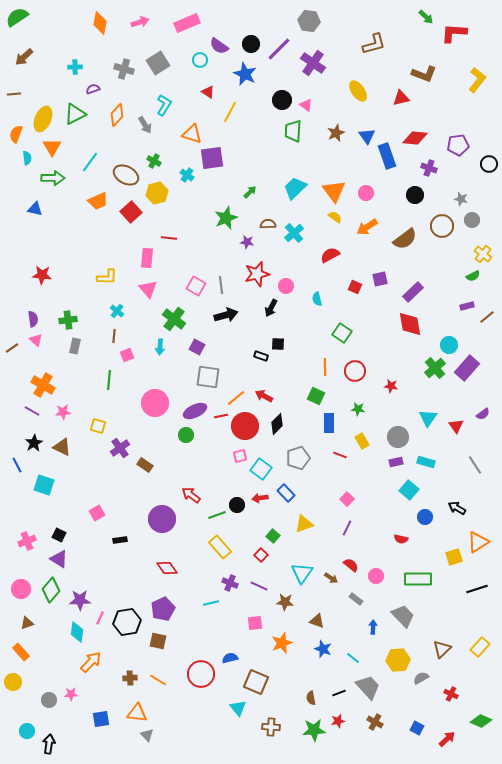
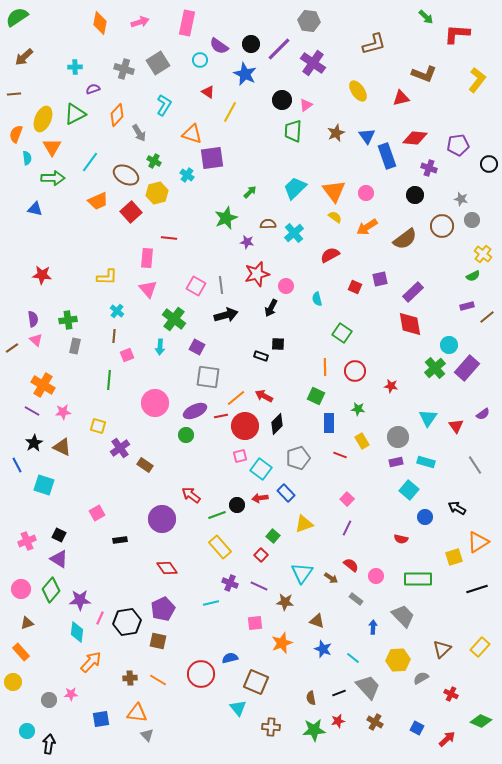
pink rectangle at (187, 23): rotated 55 degrees counterclockwise
red L-shape at (454, 33): moved 3 px right, 1 px down
pink triangle at (306, 105): rotated 48 degrees clockwise
gray arrow at (145, 125): moved 6 px left, 8 px down
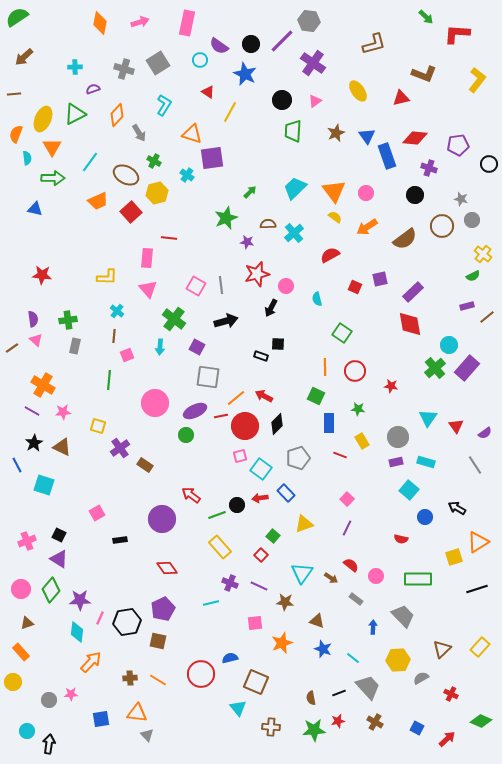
purple line at (279, 49): moved 3 px right, 8 px up
pink triangle at (306, 105): moved 9 px right, 4 px up
black arrow at (226, 315): moved 6 px down
purple semicircle at (483, 414): moved 2 px right, 19 px down
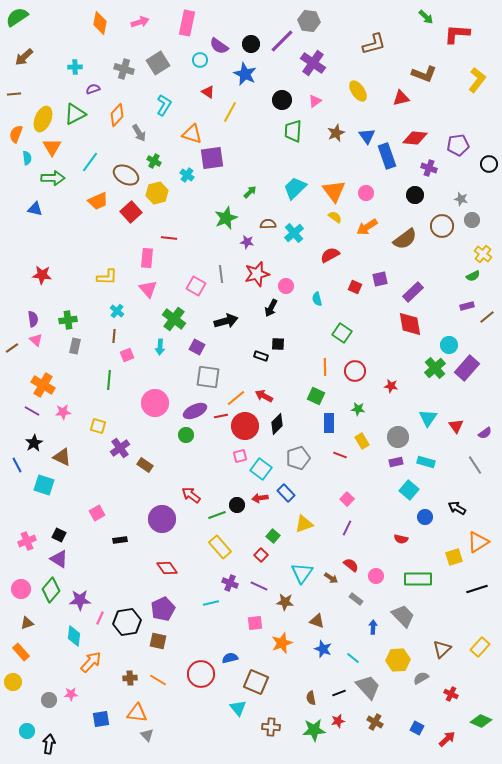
gray line at (221, 285): moved 11 px up
brown triangle at (62, 447): moved 10 px down
cyan diamond at (77, 632): moved 3 px left, 4 px down
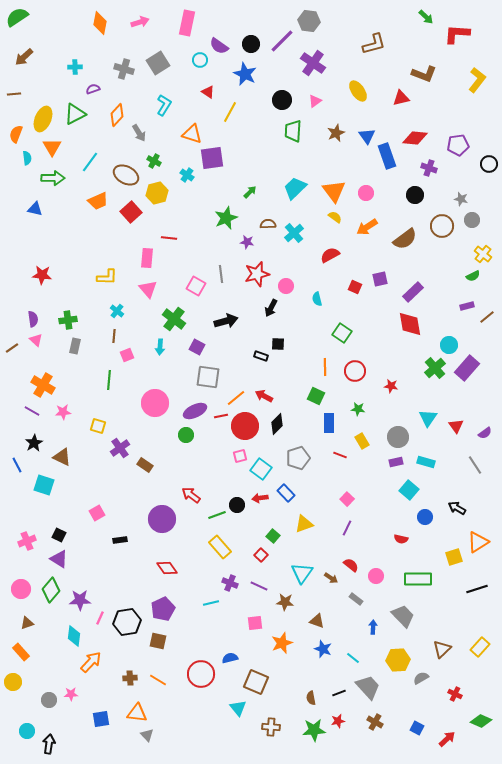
red cross at (451, 694): moved 4 px right
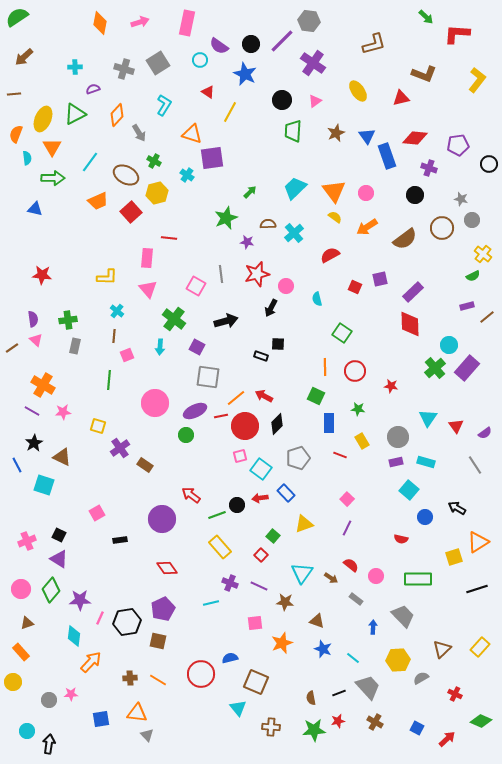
brown circle at (442, 226): moved 2 px down
red diamond at (410, 324): rotated 8 degrees clockwise
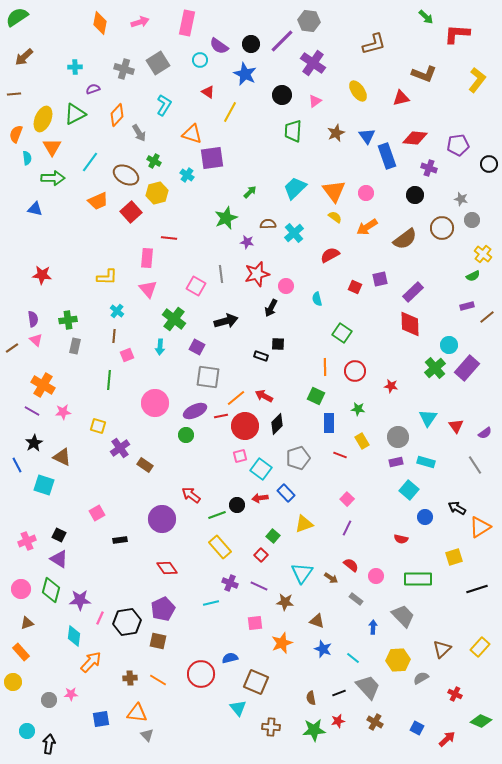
black circle at (282, 100): moved 5 px up
orange triangle at (478, 542): moved 2 px right, 15 px up
green diamond at (51, 590): rotated 25 degrees counterclockwise
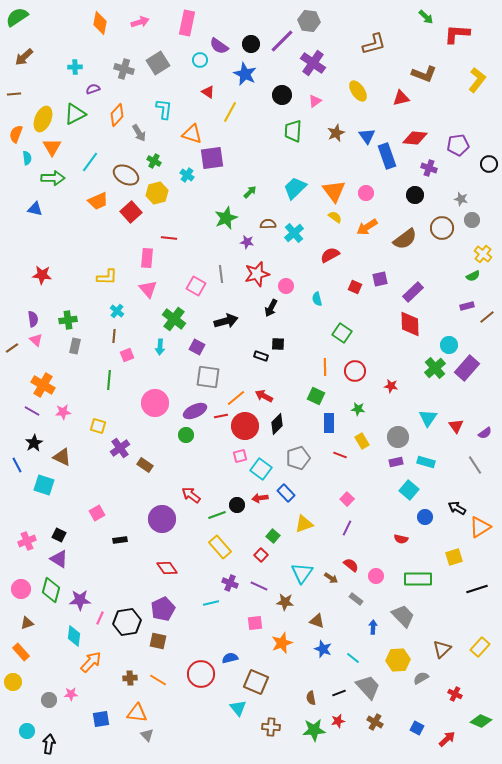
cyan L-shape at (164, 105): moved 4 px down; rotated 25 degrees counterclockwise
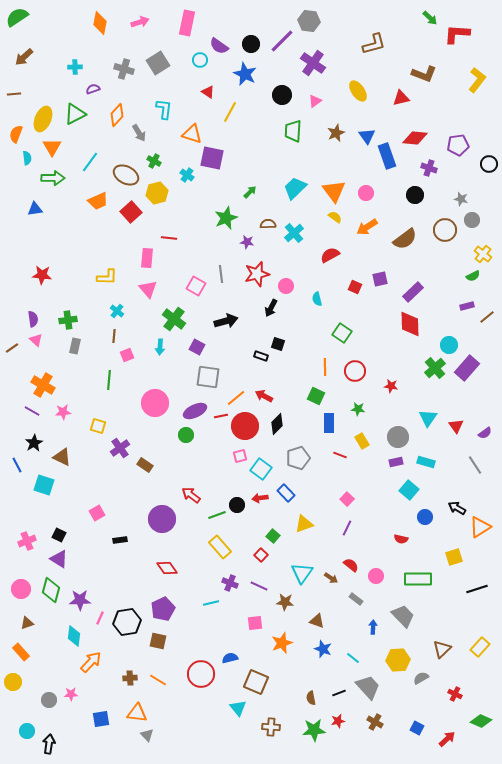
green arrow at (426, 17): moved 4 px right, 1 px down
purple square at (212, 158): rotated 20 degrees clockwise
blue triangle at (35, 209): rotated 21 degrees counterclockwise
brown circle at (442, 228): moved 3 px right, 2 px down
black square at (278, 344): rotated 16 degrees clockwise
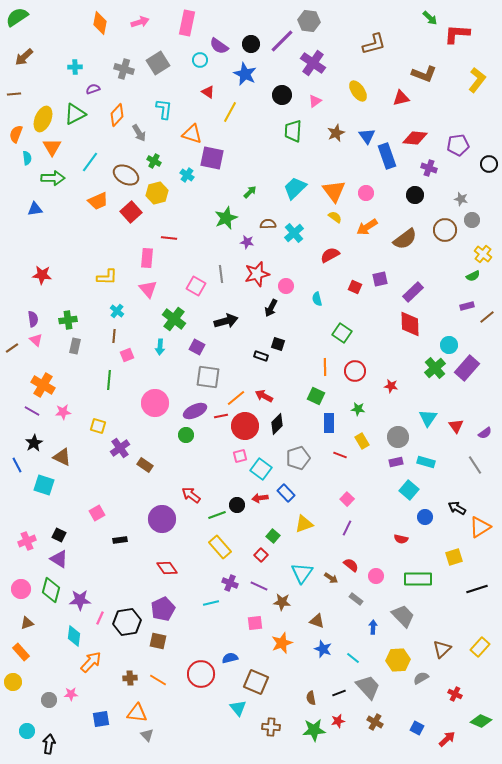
brown star at (285, 602): moved 3 px left
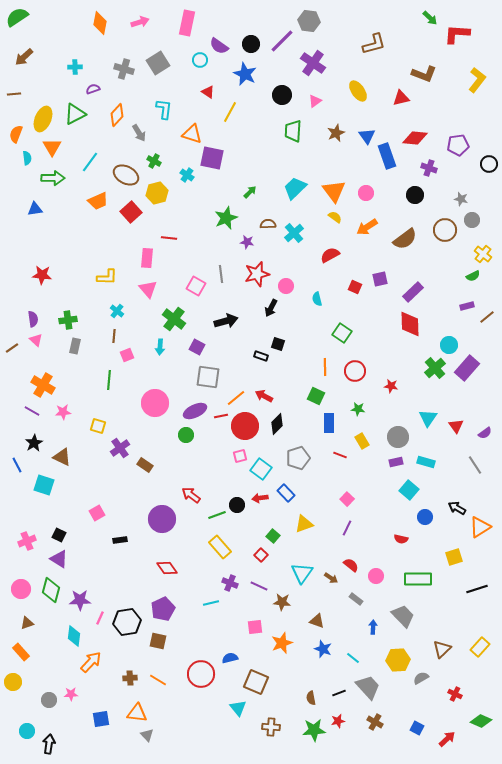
pink square at (255, 623): moved 4 px down
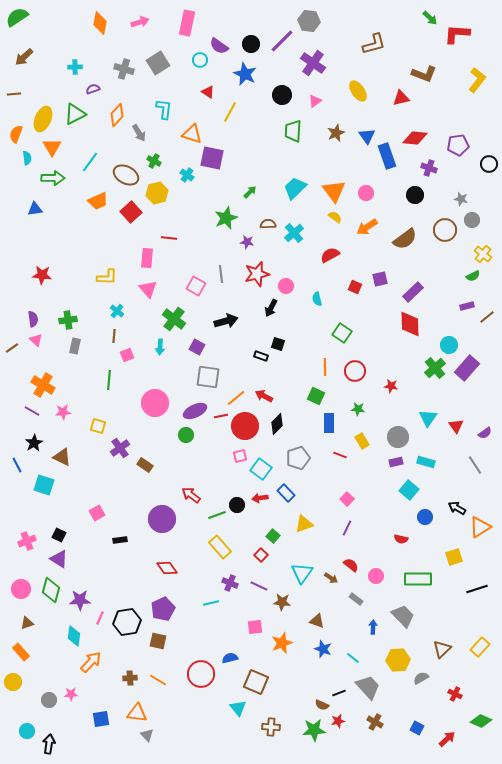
brown semicircle at (311, 698): moved 11 px right, 7 px down; rotated 56 degrees counterclockwise
